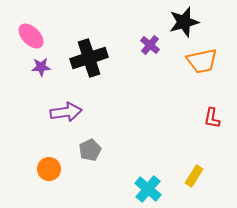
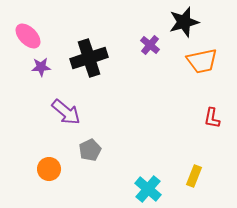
pink ellipse: moved 3 px left
purple arrow: rotated 48 degrees clockwise
yellow rectangle: rotated 10 degrees counterclockwise
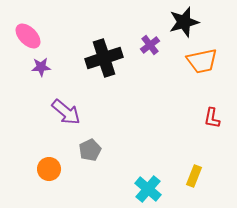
purple cross: rotated 12 degrees clockwise
black cross: moved 15 px right
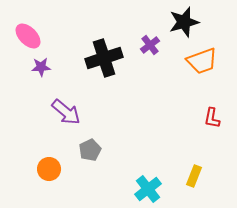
orange trapezoid: rotated 8 degrees counterclockwise
cyan cross: rotated 12 degrees clockwise
